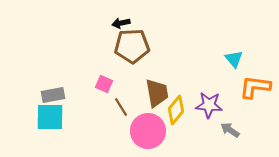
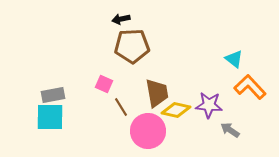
black arrow: moved 4 px up
cyan triangle: rotated 12 degrees counterclockwise
orange L-shape: moved 5 px left; rotated 40 degrees clockwise
yellow diamond: rotated 64 degrees clockwise
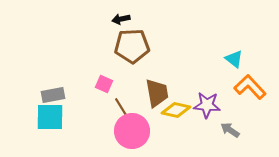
purple star: moved 2 px left
pink circle: moved 16 px left
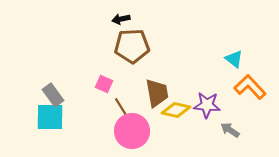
gray rectangle: rotated 65 degrees clockwise
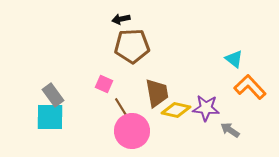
purple star: moved 1 px left, 3 px down
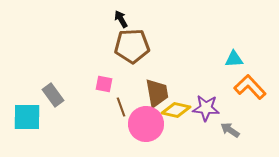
black arrow: rotated 72 degrees clockwise
cyan triangle: rotated 42 degrees counterclockwise
pink square: rotated 12 degrees counterclockwise
brown line: rotated 12 degrees clockwise
cyan square: moved 23 px left
pink circle: moved 14 px right, 7 px up
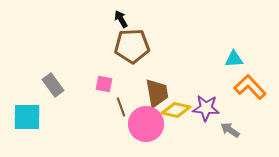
gray rectangle: moved 10 px up
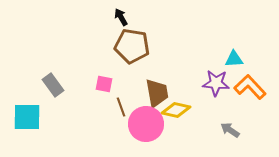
black arrow: moved 2 px up
brown pentagon: rotated 12 degrees clockwise
purple star: moved 10 px right, 25 px up
